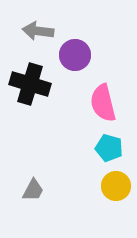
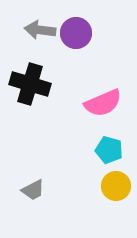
gray arrow: moved 2 px right, 1 px up
purple circle: moved 1 px right, 22 px up
pink semicircle: rotated 99 degrees counterclockwise
cyan pentagon: moved 2 px down
gray trapezoid: rotated 35 degrees clockwise
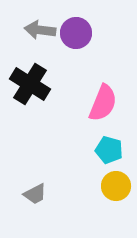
black cross: rotated 15 degrees clockwise
pink semicircle: rotated 45 degrees counterclockwise
gray trapezoid: moved 2 px right, 4 px down
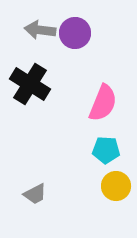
purple circle: moved 1 px left
cyan pentagon: moved 3 px left; rotated 12 degrees counterclockwise
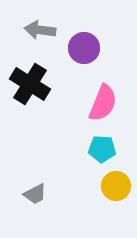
purple circle: moved 9 px right, 15 px down
cyan pentagon: moved 4 px left, 1 px up
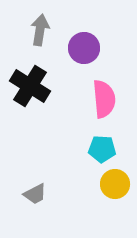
gray arrow: rotated 92 degrees clockwise
black cross: moved 2 px down
pink semicircle: moved 1 px right, 4 px up; rotated 27 degrees counterclockwise
yellow circle: moved 1 px left, 2 px up
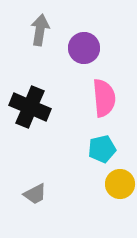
black cross: moved 21 px down; rotated 9 degrees counterclockwise
pink semicircle: moved 1 px up
cyan pentagon: rotated 16 degrees counterclockwise
yellow circle: moved 5 px right
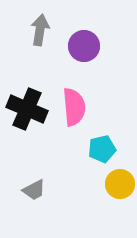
purple circle: moved 2 px up
pink semicircle: moved 30 px left, 9 px down
black cross: moved 3 px left, 2 px down
gray trapezoid: moved 1 px left, 4 px up
